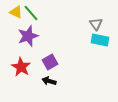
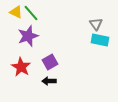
black arrow: rotated 16 degrees counterclockwise
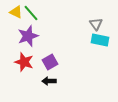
red star: moved 3 px right, 5 px up; rotated 12 degrees counterclockwise
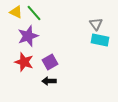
green line: moved 3 px right
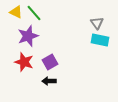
gray triangle: moved 1 px right, 1 px up
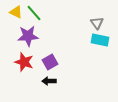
purple star: rotated 15 degrees clockwise
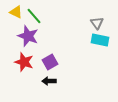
green line: moved 3 px down
purple star: rotated 25 degrees clockwise
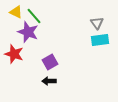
purple star: moved 4 px up
cyan rectangle: rotated 18 degrees counterclockwise
red star: moved 10 px left, 8 px up
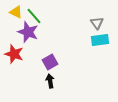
black arrow: moved 1 px right; rotated 80 degrees clockwise
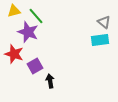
yellow triangle: moved 2 px left, 1 px up; rotated 40 degrees counterclockwise
green line: moved 2 px right
gray triangle: moved 7 px right, 1 px up; rotated 16 degrees counterclockwise
purple square: moved 15 px left, 4 px down
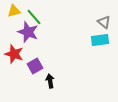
green line: moved 2 px left, 1 px down
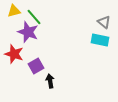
cyan rectangle: rotated 18 degrees clockwise
purple square: moved 1 px right
